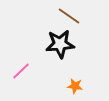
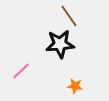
brown line: rotated 20 degrees clockwise
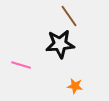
pink line: moved 6 px up; rotated 60 degrees clockwise
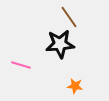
brown line: moved 1 px down
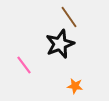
black star: rotated 16 degrees counterclockwise
pink line: moved 3 px right; rotated 36 degrees clockwise
